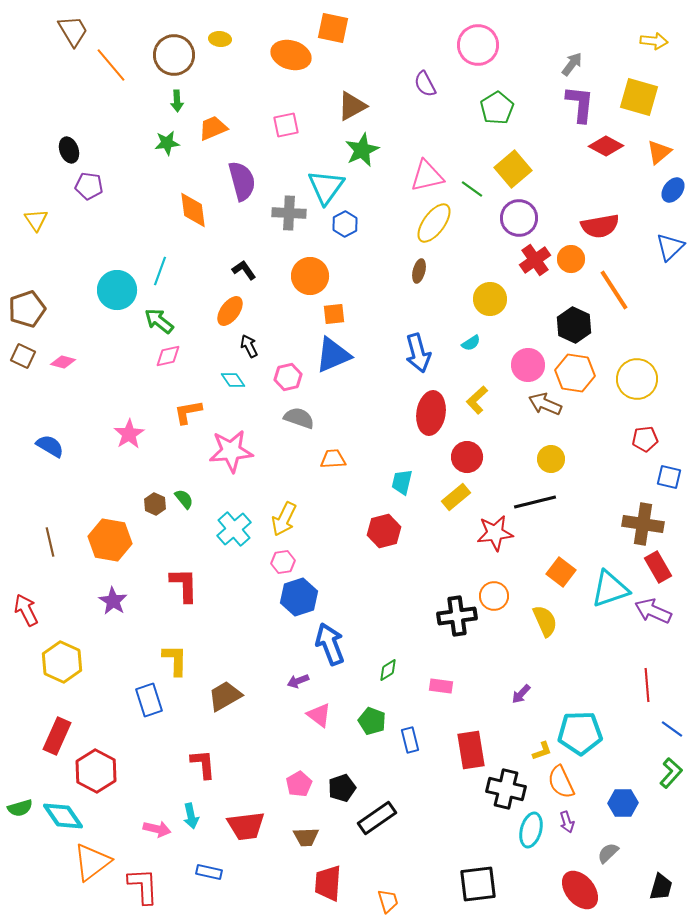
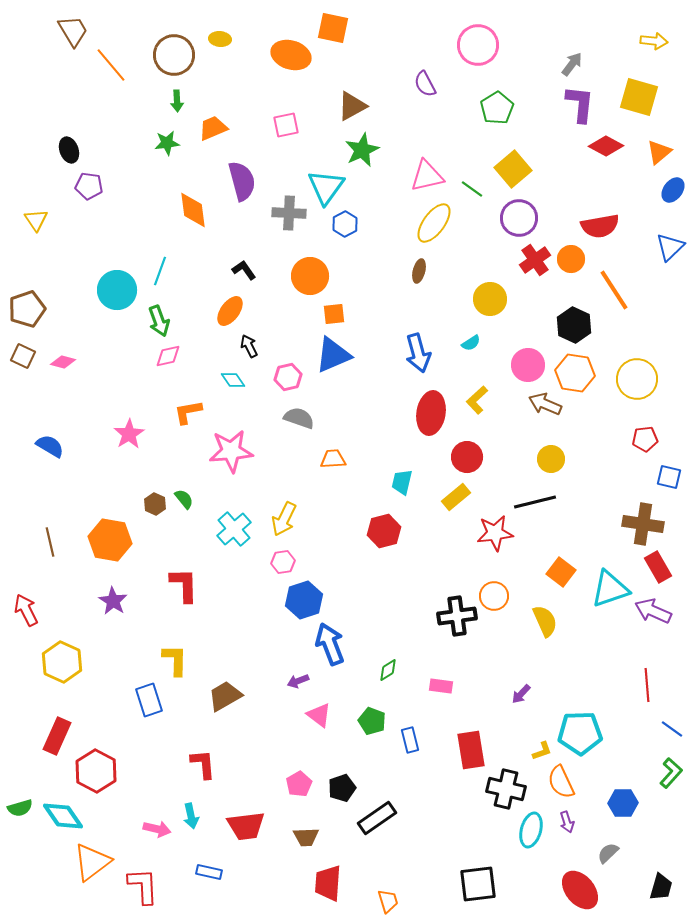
green arrow at (159, 321): rotated 148 degrees counterclockwise
blue hexagon at (299, 597): moved 5 px right, 3 px down
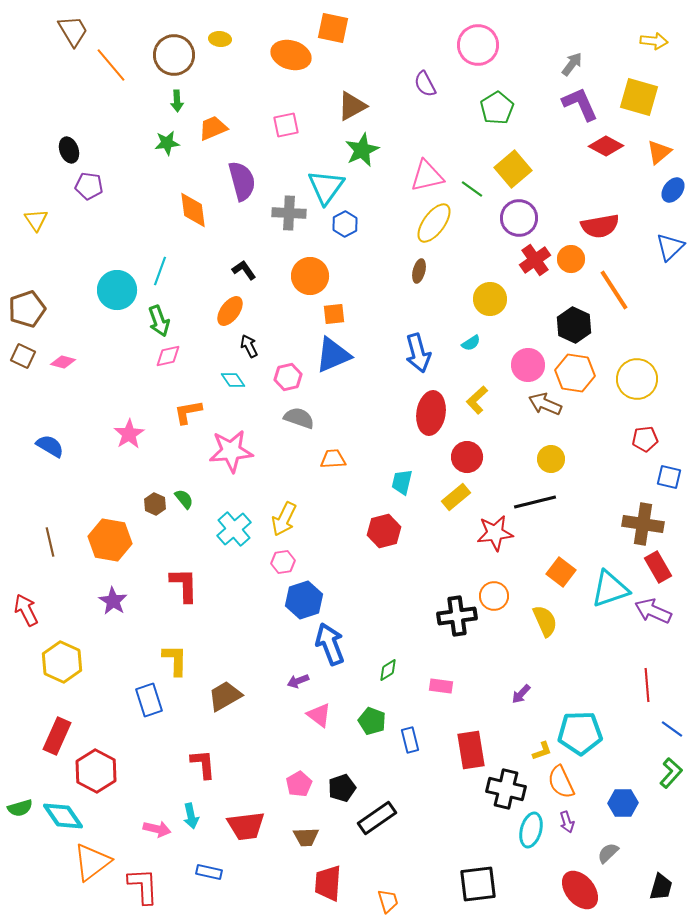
purple L-shape at (580, 104): rotated 30 degrees counterclockwise
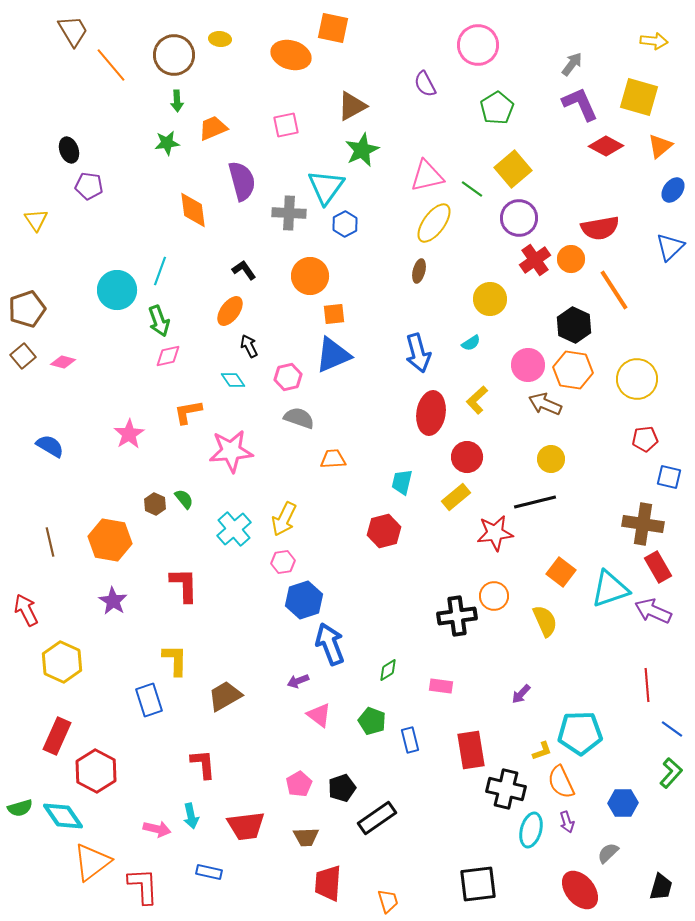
orange triangle at (659, 152): moved 1 px right, 6 px up
red semicircle at (600, 226): moved 2 px down
brown square at (23, 356): rotated 25 degrees clockwise
orange hexagon at (575, 373): moved 2 px left, 3 px up
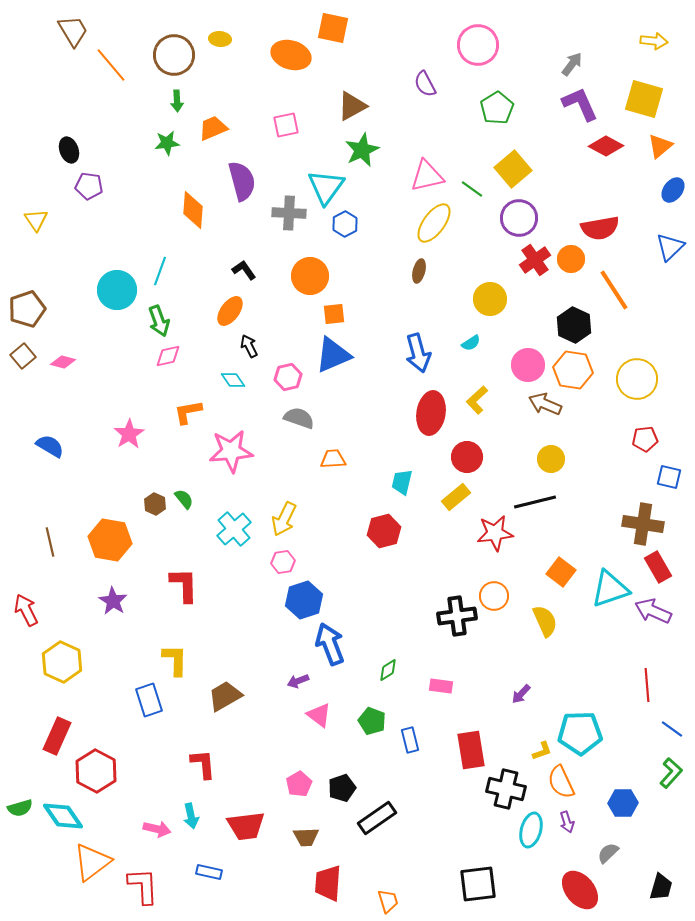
yellow square at (639, 97): moved 5 px right, 2 px down
orange diamond at (193, 210): rotated 12 degrees clockwise
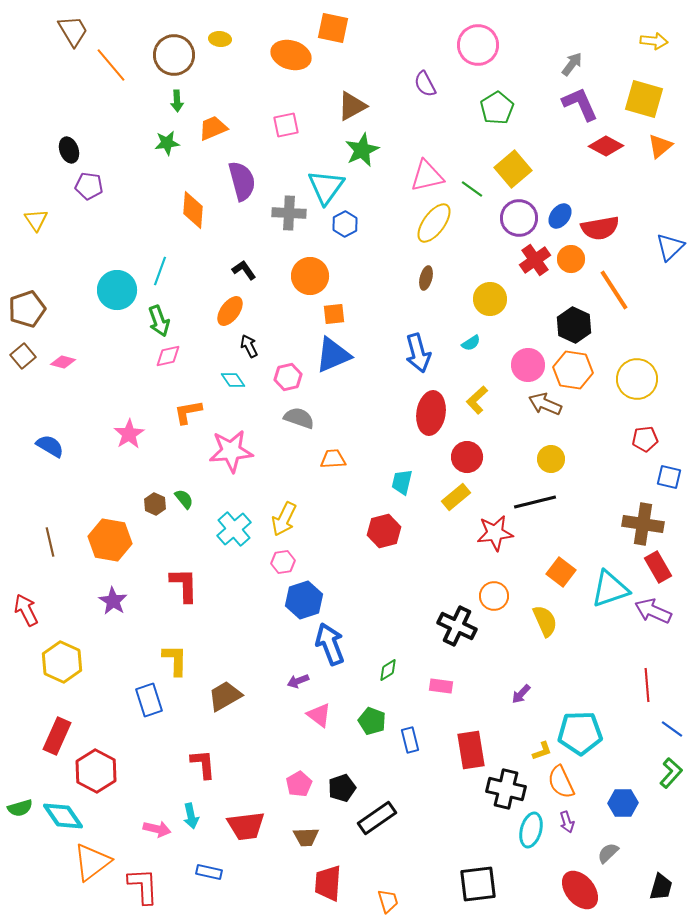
blue ellipse at (673, 190): moved 113 px left, 26 px down
brown ellipse at (419, 271): moved 7 px right, 7 px down
black cross at (457, 616): moved 10 px down; rotated 33 degrees clockwise
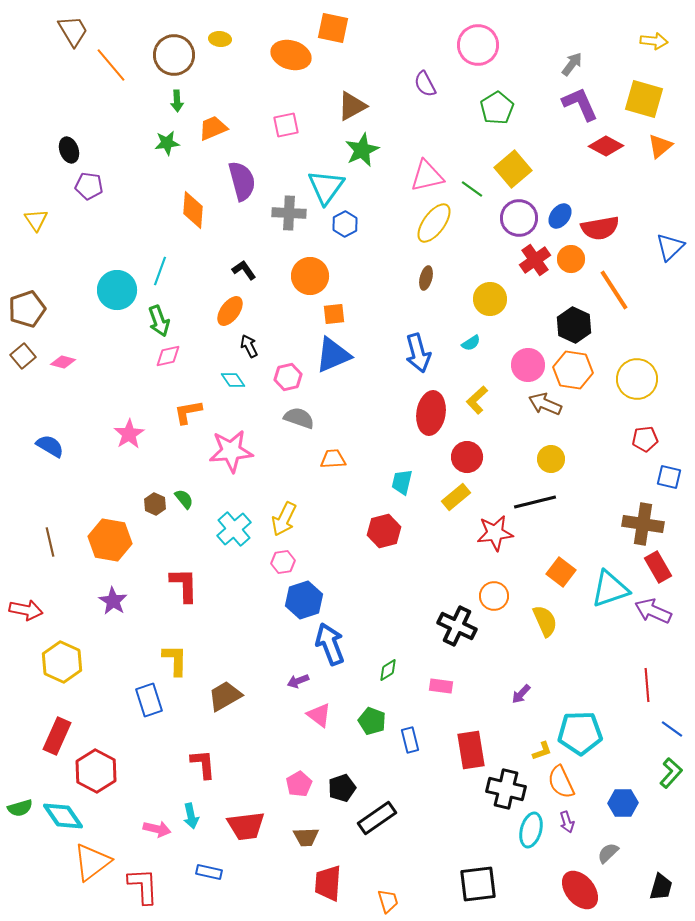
red arrow at (26, 610): rotated 128 degrees clockwise
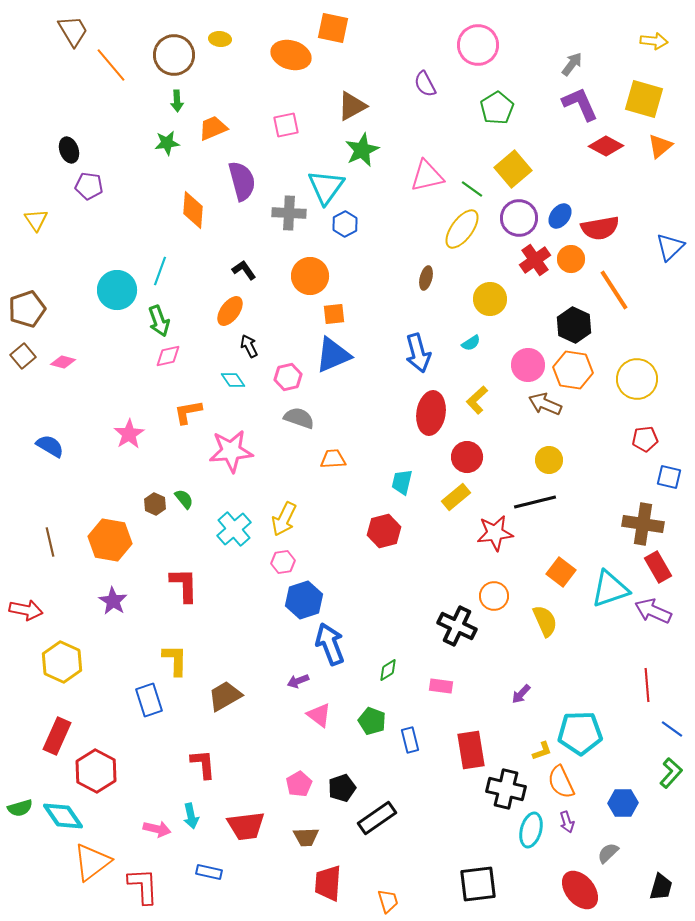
yellow ellipse at (434, 223): moved 28 px right, 6 px down
yellow circle at (551, 459): moved 2 px left, 1 px down
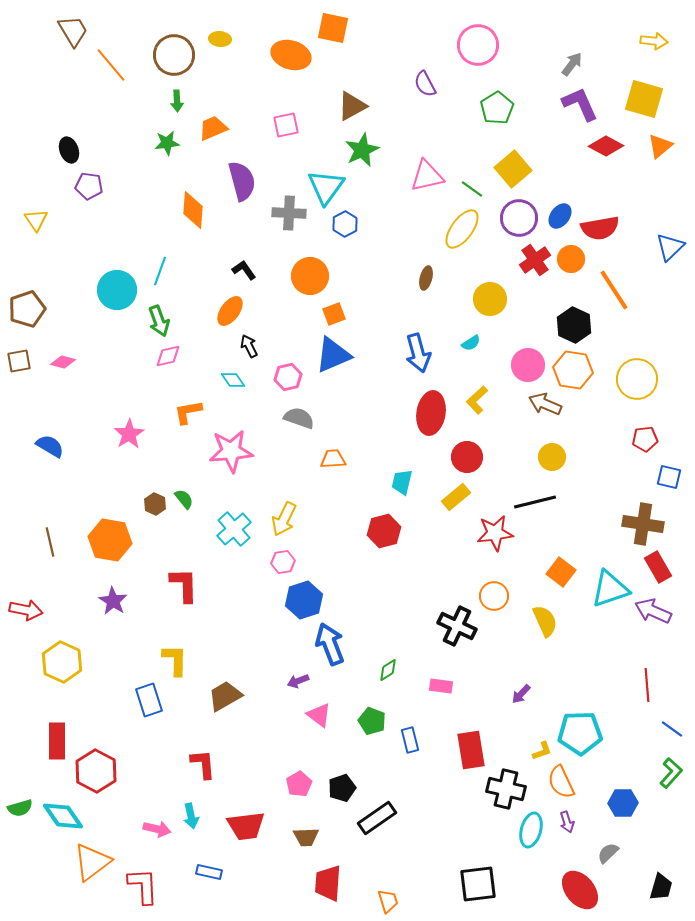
orange square at (334, 314): rotated 15 degrees counterclockwise
brown square at (23, 356): moved 4 px left, 5 px down; rotated 30 degrees clockwise
yellow circle at (549, 460): moved 3 px right, 3 px up
red rectangle at (57, 736): moved 5 px down; rotated 24 degrees counterclockwise
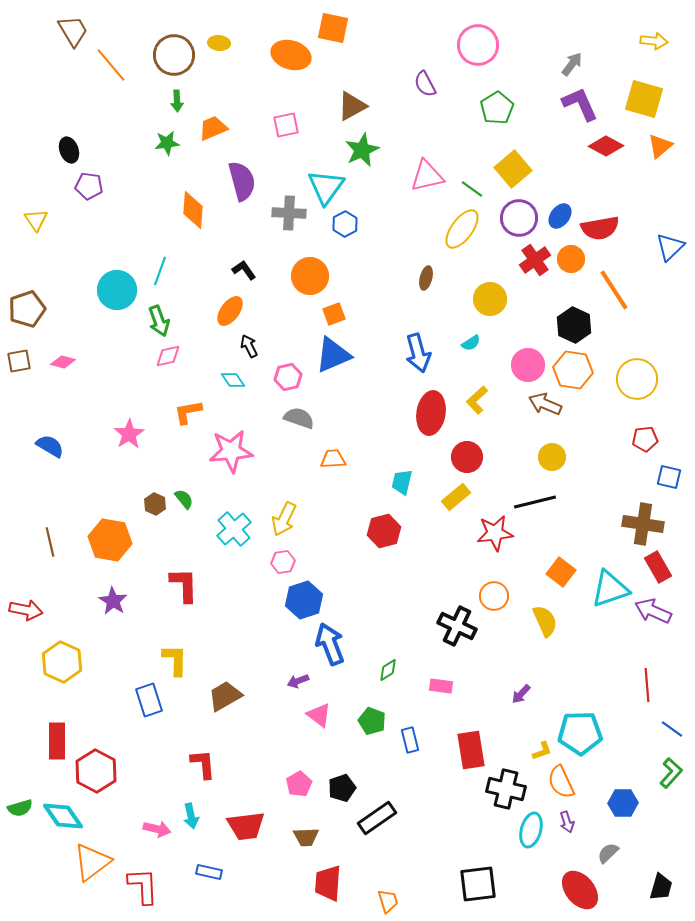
yellow ellipse at (220, 39): moved 1 px left, 4 px down
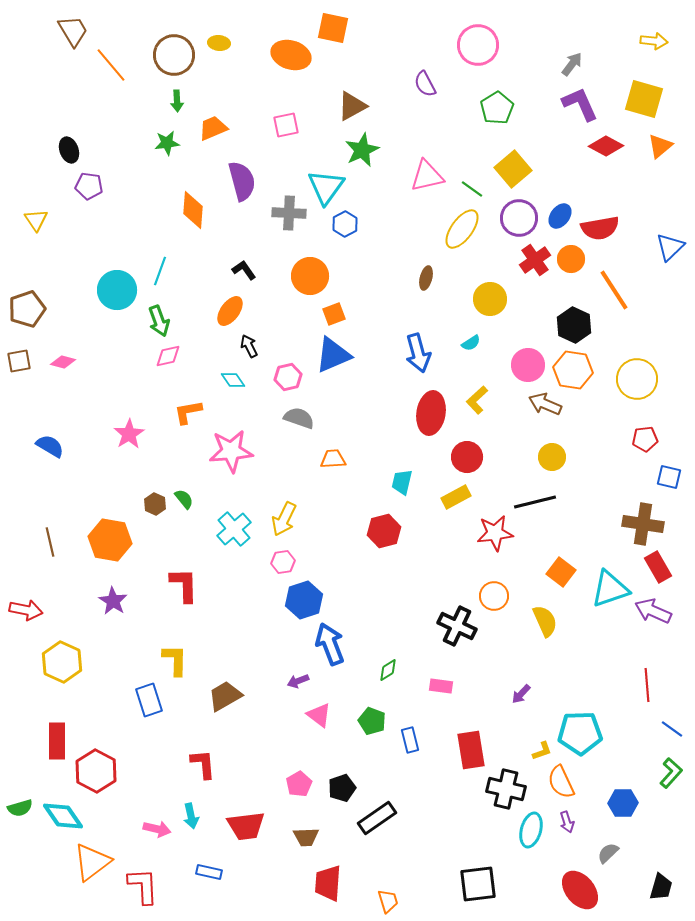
yellow rectangle at (456, 497): rotated 12 degrees clockwise
